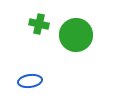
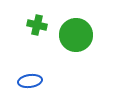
green cross: moved 2 px left, 1 px down
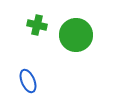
blue ellipse: moved 2 px left; rotated 75 degrees clockwise
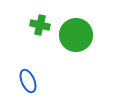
green cross: moved 3 px right
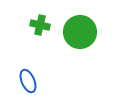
green circle: moved 4 px right, 3 px up
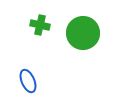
green circle: moved 3 px right, 1 px down
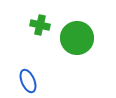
green circle: moved 6 px left, 5 px down
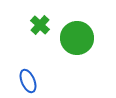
green cross: rotated 30 degrees clockwise
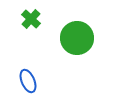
green cross: moved 9 px left, 6 px up
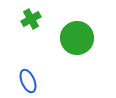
green cross: rotated 18 degrees clockwise
